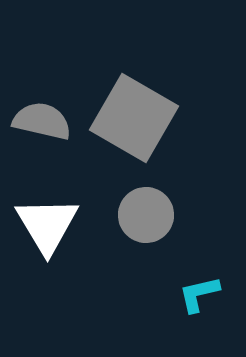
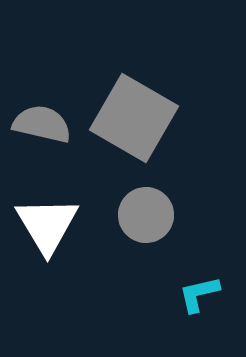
gray semicircle: moved 3 px down
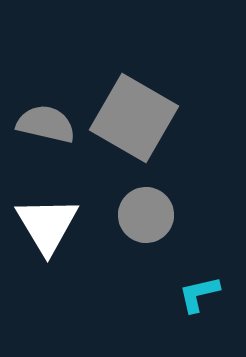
gray semicircle: moved 4 px right
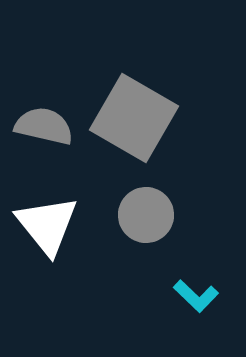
gray semicircle: moved 2 px left, 2 px down
white triangle: rotated 8 degrees counterclockwise
cyan L-shape: moved 3 px left, 2 px down; rotated 123 degrees counterclockwise
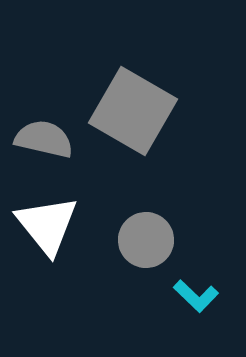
gray square: moved 1 px left, 7 px up
gray semicircle: moved 13 px down
gray circle: moved 25 px down
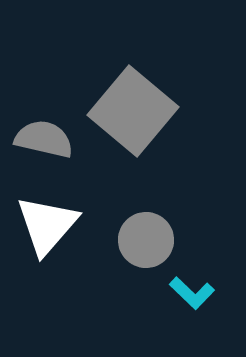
gray square: rotated 10 degrees clockwise
white triangle: rotated 20 degrees clockwise
cyan L-shape: moved 4 px left, 3 px up
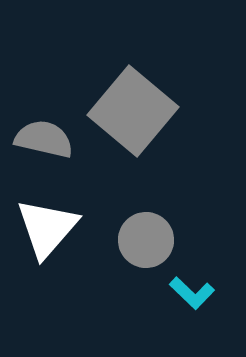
white triangle: moved 3 px down
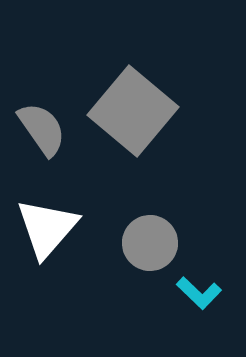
gray semicircle: moved 2 px left, 10 px up; rotated 42 degrees clockwise
gray circle: moved 4 px right, 3 px down
cyan L-shape: moved 7 px right
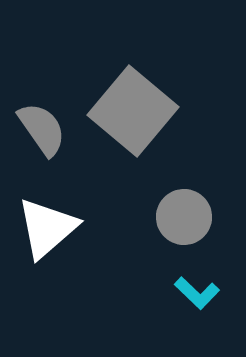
white triangle: rotated 8 degrees clockwise
gray circle: moved 34 px right, 26 px up
cyan L-shape: moved 2 px left
